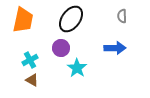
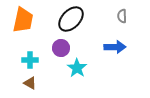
black ellipse: rotated 8 degrees clockwise
blue arrow: moved 1 px up
cyan cross: rotated 28 degrees clockwise
brown triangle: moved 2 px left, 3 px down
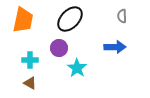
black ellipse: moved 1 px left
purple circle: moved 2 px left
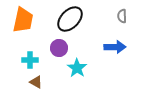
brown triangle: moved 6 px right, 1 px up
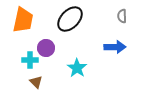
purple circle: moved 13 px left
brown triangle: rotated 16 degrees clockwise
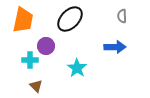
purple circle: moved 2 px up
brown triangle: moved 4 px down
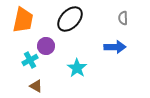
gray semicircle: moved 1 px right, 2 px down
cyan cross: rotated 28 degrees counterclockwise
brown triangle: rotated 16 degrees counterclockwise
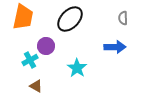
orange trapezoid: moved 3 px up
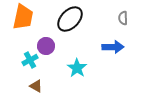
blue arrow: moved 2 px left
